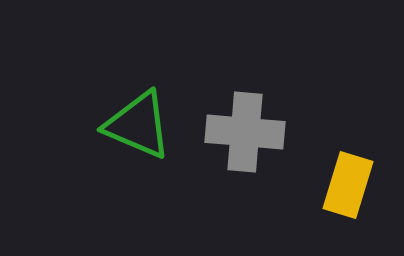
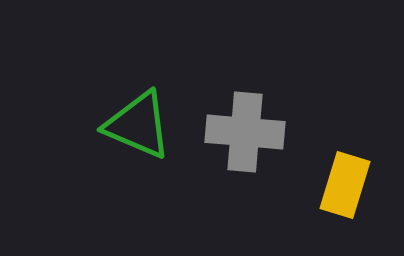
yellow rectangle: moved 3 px left
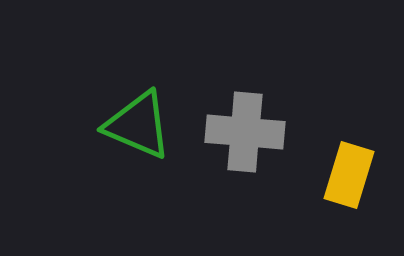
yellow rectangle: moved 4 px right, 10 px up
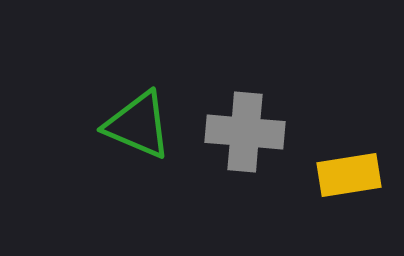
yellow rectangle: rotated 64 degrees clockwise
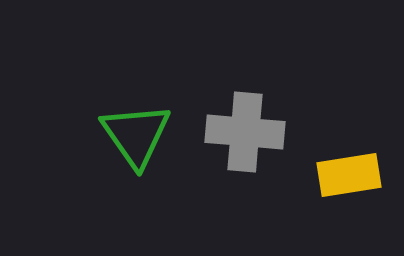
green triangle: moved 2 px left, 10 px down; rotated 32 degrees clockwise
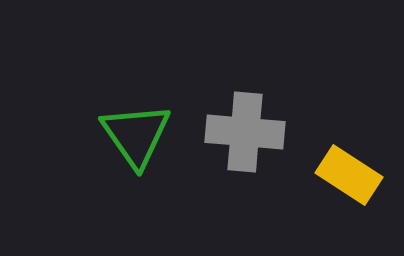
yellow rectangle: rotated 42 degrees clockwise
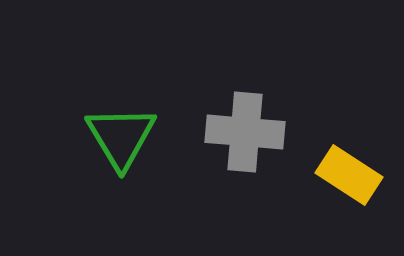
green triangle: moved 15 px left, 2 px down; rotated 4 degrees clockwise
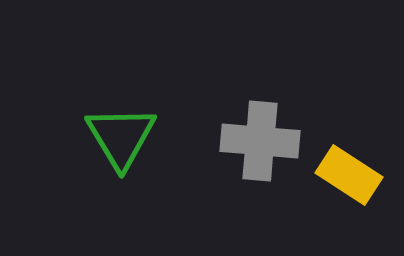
gray cross: moved 15 px right, 9 px down
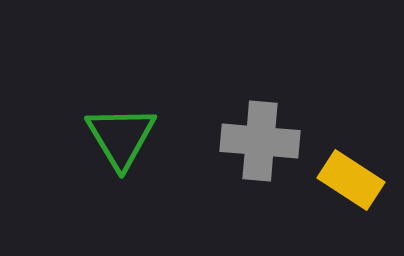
yellow rectangle: moved 2 px right, 5 px down
